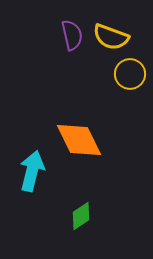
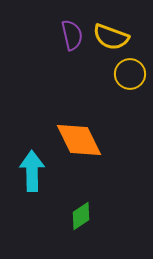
cyan arrow: rotated 15 degrees counterclockwise
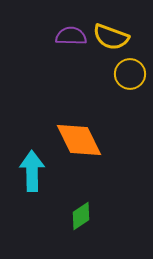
purple semicircle: moved 1 px left, 1 px down; rotated 76 degrees counterclockwise
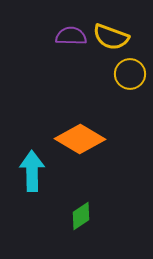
orange diamond: moved 1 px right, 1 px up; rotated 33 degrees counterclockwise
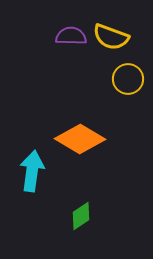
yellow circle: moved 2 px left, 5 px down
cyan arrow: rotated 9 degrees clockwise
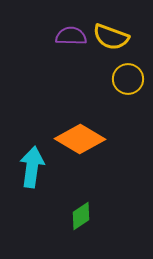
cyan arrow: moved 4 px up
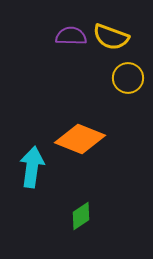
yellow circle: moved 1 px up
orange diamond: rotated 9 degrees counterclockwise
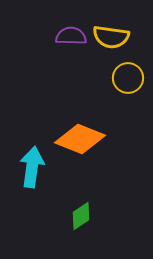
yellow semicircle: rotated 12 degrees counterclockwise
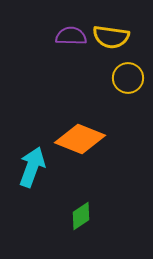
cyan arrow: rotated 12 degrees clockwise
